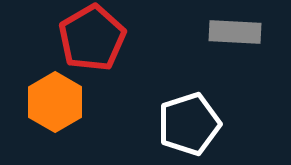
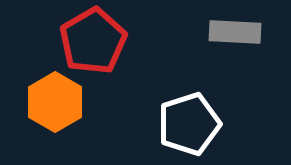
red pentagon: moved 1 px right, 3 px down
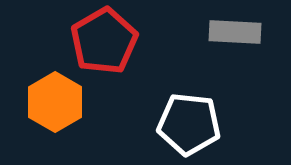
red pentagon: moved 11 px right
white pentagon: rotated 24 degrees clockwise
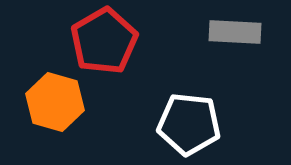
orange hexagon: rotated 14 degrees counterclockwise
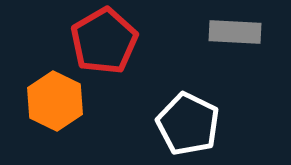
orange hexagon: moved 1 px up; rotated 10 degrees clockwise
white pentagon: moved 1 px left; rotated 20 degrees clockwise
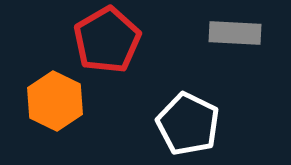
gray rectangle: moved 1 px down
red pentagon: moved 3 px right, 1 px up
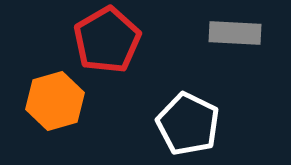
orange hexagon: rotated 18 degrees clockwise
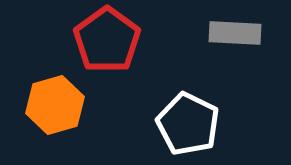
red pentagon: rotated 6 degrees counterclockwise
orange hexagon: moved 4 px down
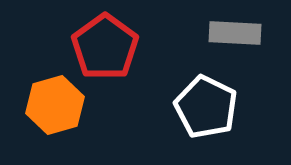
red pentagon: moved 2 px left, 7 px down
white pentagon: moved 18 px right, 17 px up
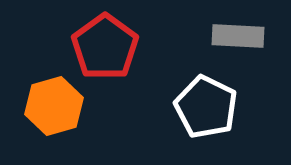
gray rectangle: moved 3 px right, 3 px down
orange hexagon: moved 1 px left, 1 px down
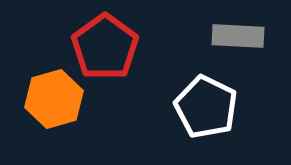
orange hexagon: moved 7 px up
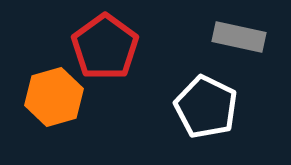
gray rectangle: moved 1 px right, 1 px down; rotated 9 degrees clockwise
orange hexagon: moved 2 px up
